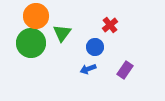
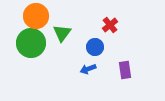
purple rectangle: rotated 42 degrees counterclockwise
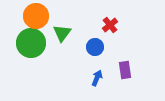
blue arrow: moved 9 px right, 9 px down; rotated 133 degrees clockwise
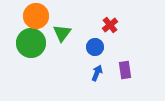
blue arrow: moved 5 px up
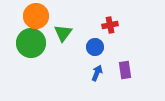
red cross: rotated 28 degrees clockwise
green triangle: moved 1 px right
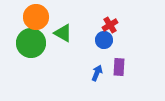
orange circle: moved 1 px down
red cross: rotated 21 degrees counterclockwise
green triangle: rotated 36 degrees counterclockwise
blue circle: moved 9 px right, 7 px up
purple rectangle: moved 6 px left, 3 px up; rotated 12 degrees clockwise
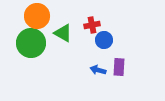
orange circle: moved 1 px right, 1 px up
red cross: moved 18 px left; rotated 21 degrees clockwise
blue arrow: moved 1 px right, 3 px up; rotated 98 degrees counterclockwise
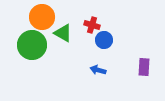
orange circle: moved 5 px right, 1 px down
red cross: rotated 28 degrees clockwise
green circle: moved 1 px right, 2 px down
purple rectangle: moved 25 px right
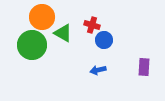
blue arrow: rotated 28 degrees counterclockwise
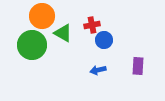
orange circle: moved 1 px up
red cross: rotated 28 degrees counterclockwise
purple rectangle: moved 6 px left, 1 px up
